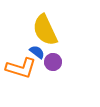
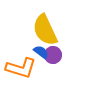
blue semicircle: moved 4 px right
purple circle: moved 7 px up
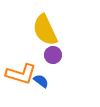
blue semicircle: moved 29 px down
orange L-shape: moved 6 px down
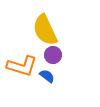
orange L-shape: moved 1 px right, 8 px up
blue semicircle: moved 6 px right, 5 px up
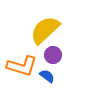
yellow semicircle: rotated 72 degrees clockwise
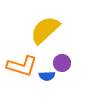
purple circle: moved 9 px right, 8 px down
blue semicircle: rotated 140 degrees clockwise
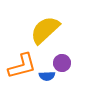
orange L-shape: rotated 32 degrees counterclockwise
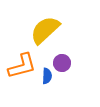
blue semicircle: rotated 84 degrees counterclockwise
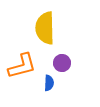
yellow semicircle: moved 2 px up; rotated 48 degrees counterclockwise
blue semicircle: moved 2 px right, 7 px down
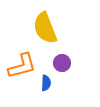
yellow semicircle: rotated 20 degrees counterclockwise
blue semicircle: moved 3 px left
